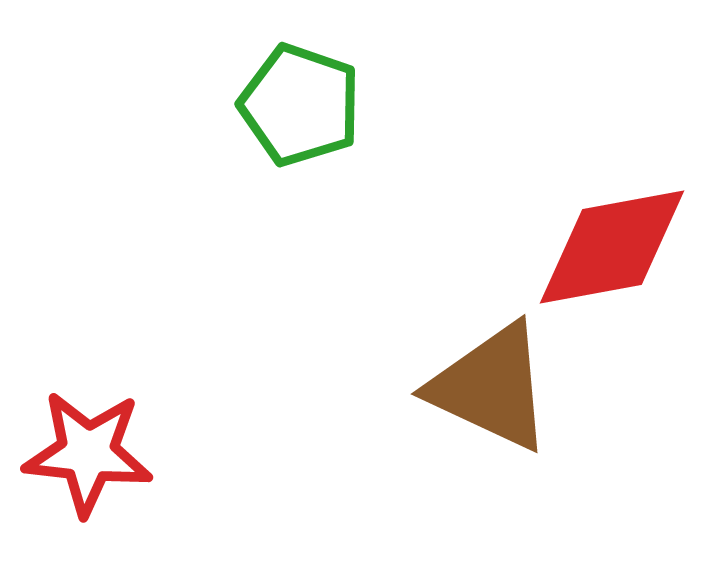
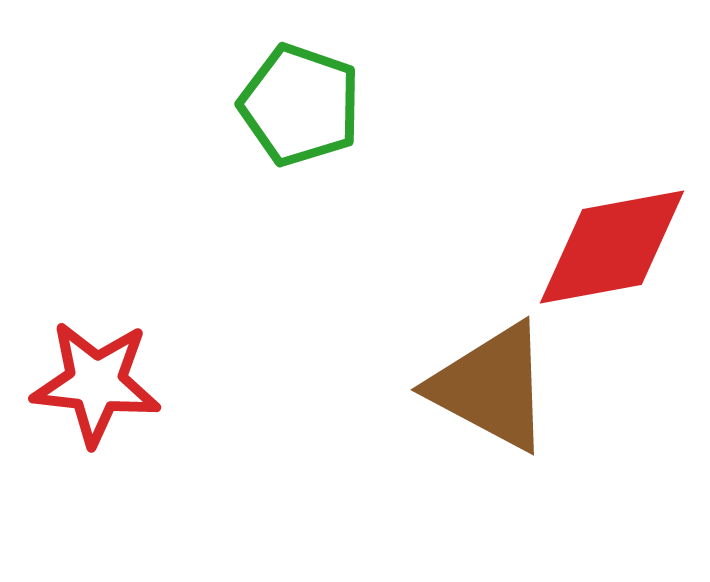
brown triangle: rotated 3 degrees clockwise
red star: moved 8 px right, 70 px up
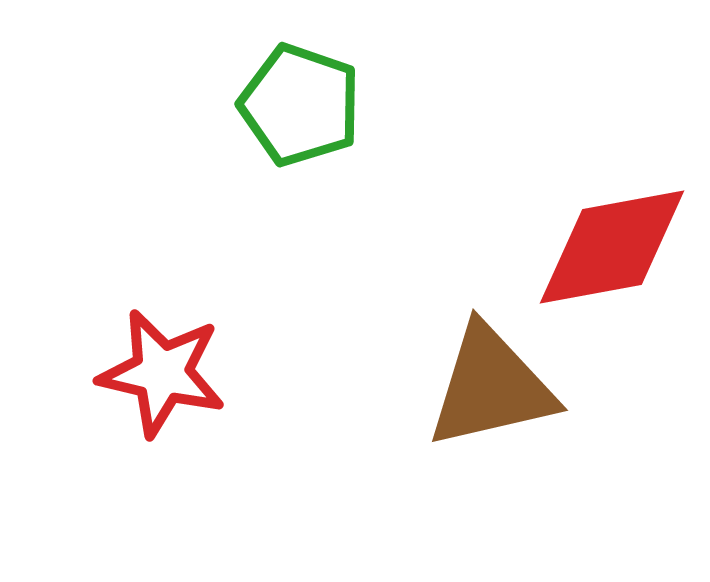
red star: moved 66 px right, 10 px up; rotated 7 degrees clockwise
brown triangle: rotated 41 degrees counterclockwise
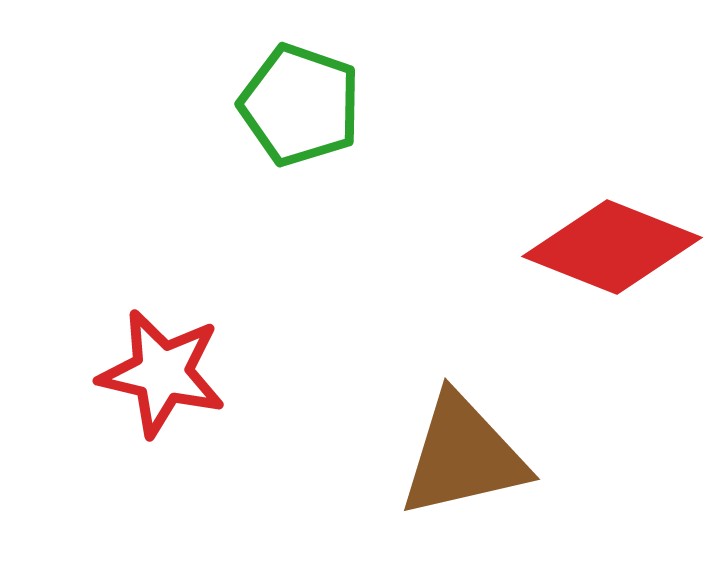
red diamond: rotated 32 degrees clockwise
brown triangle: moved 28 px left, 69 px down
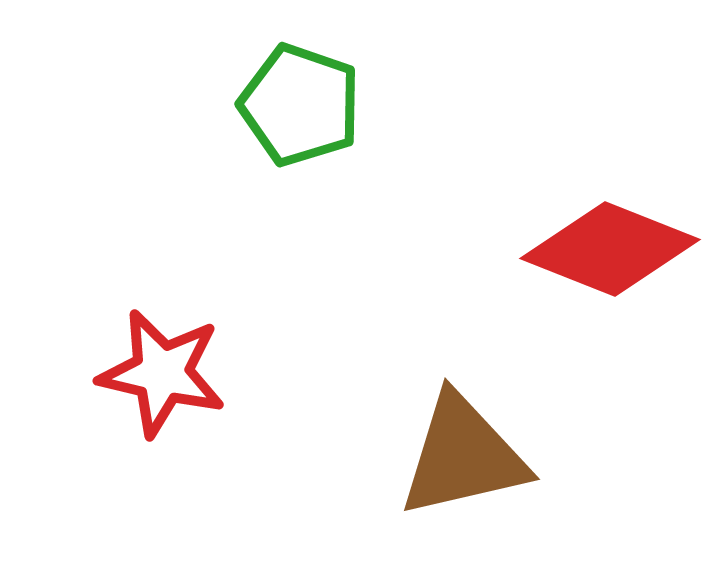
red diamond: moved 2 px left, 2 px down
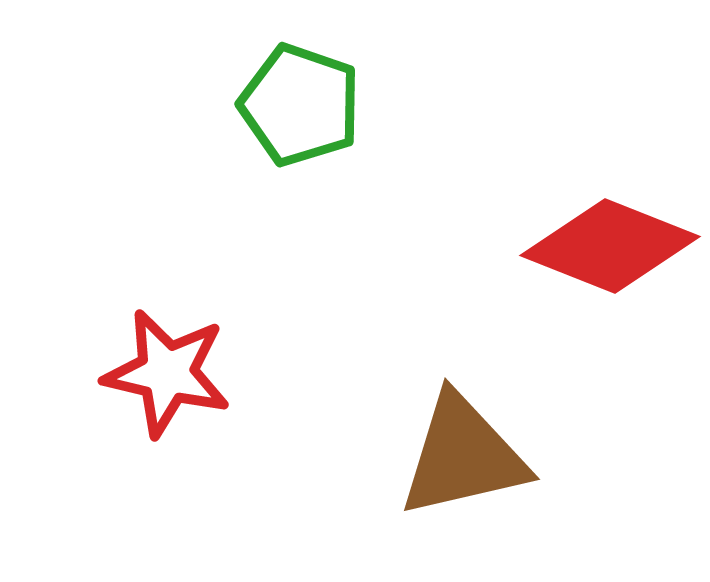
red diamond: moved 3 px up
red star: moved 5 px right
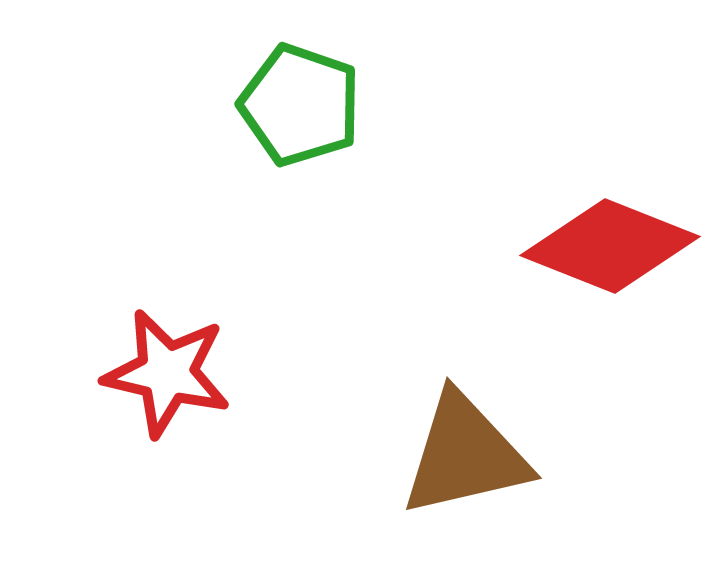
brown triangle: moved 2 px right, 1 px up
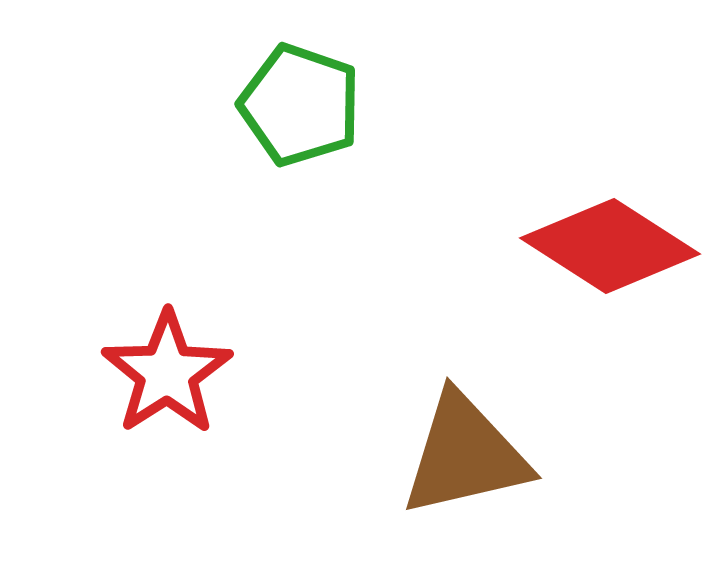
red diamond: rotated 11 degrees clockwise
red star: rotated 26 degrees clockwise
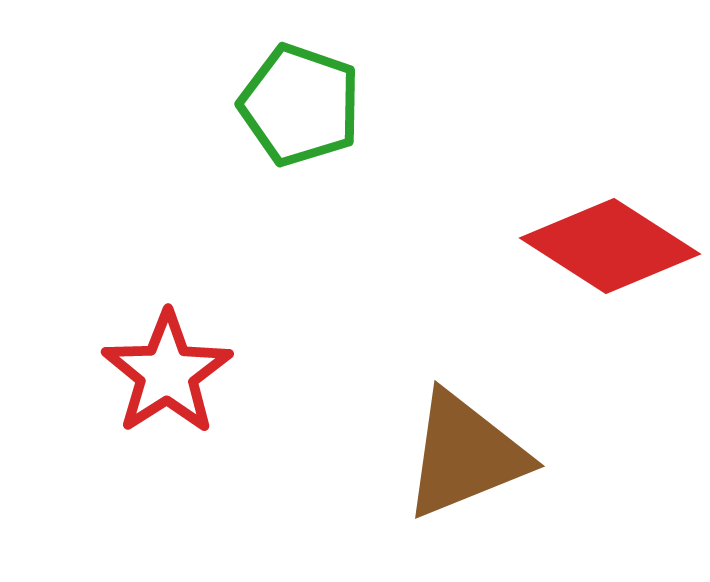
brown triangle: rotated 9 degrees counterclockwise
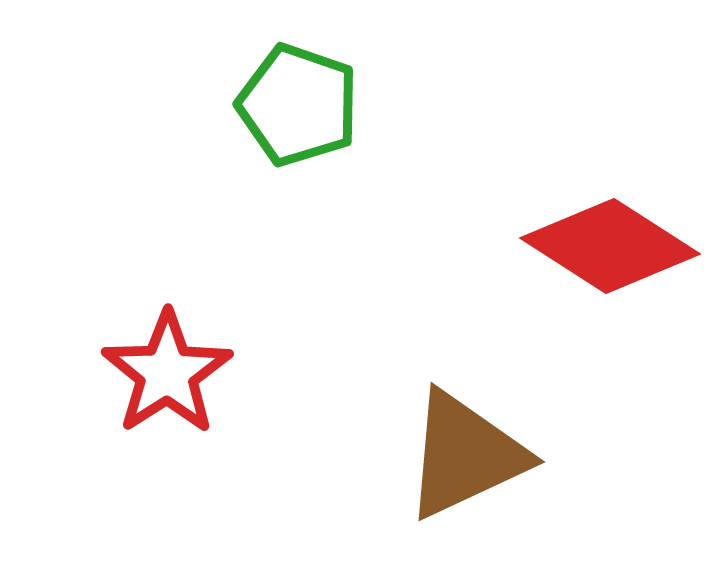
green pentagon: moved 2 px left
brown triangle: rotated 3 degrees counterclockwise
